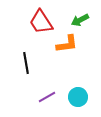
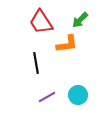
green arrow: rotated 18 degrees counterclockwise
black line: moved 10 px right
cyan circle: moved 2 px up
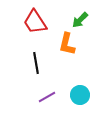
red trapezoid: moved 6 px left
orange L-shape: rotated 110 degrees clockwise
cyan circle: moved 2 px right
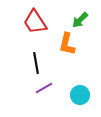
purple line: moved 3 px left, 9 px up
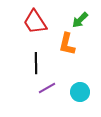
black line: rotated 10 degrees clockwise
purple line: moved 3 px right
cyan circle: moved 3 px up
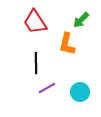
green arrow: moved 1 px right
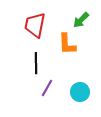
red trapezoid: moved 3 px down; rotated 44 degrees clockwise
orange L-shape: rotated 15 degrees counterclockwise
purple line: rotated 30 degrees counterclockwise
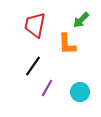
black line: moved 3 px left, 3 px down; rotated 35 degrees clockwise
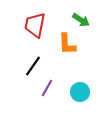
green arrow: rotated 102 degrees counterclockwise
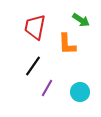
red trapezoid: moved 2 px down
